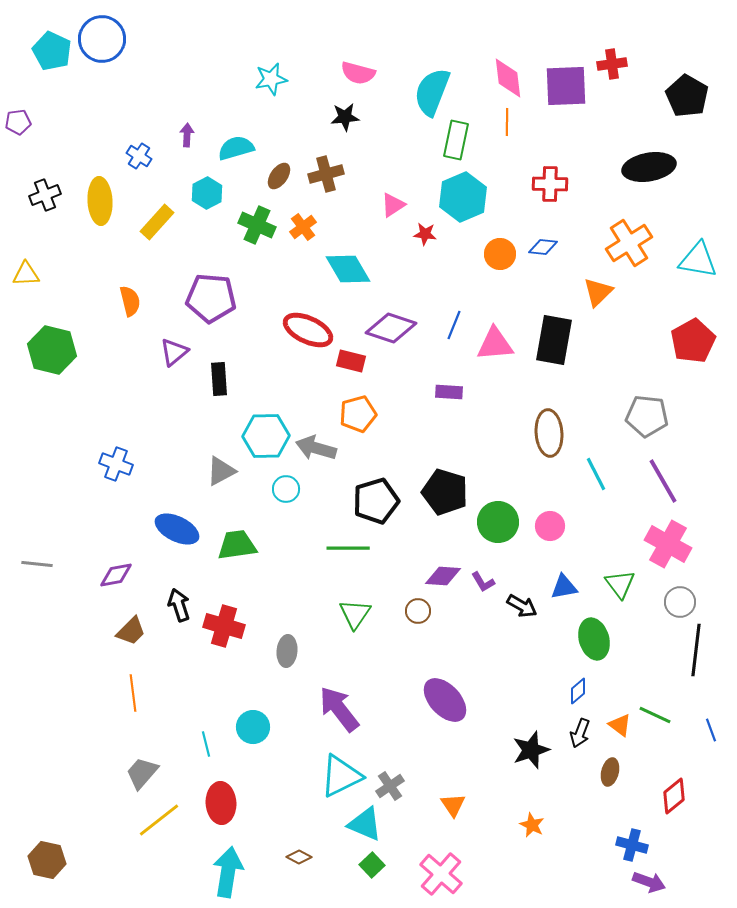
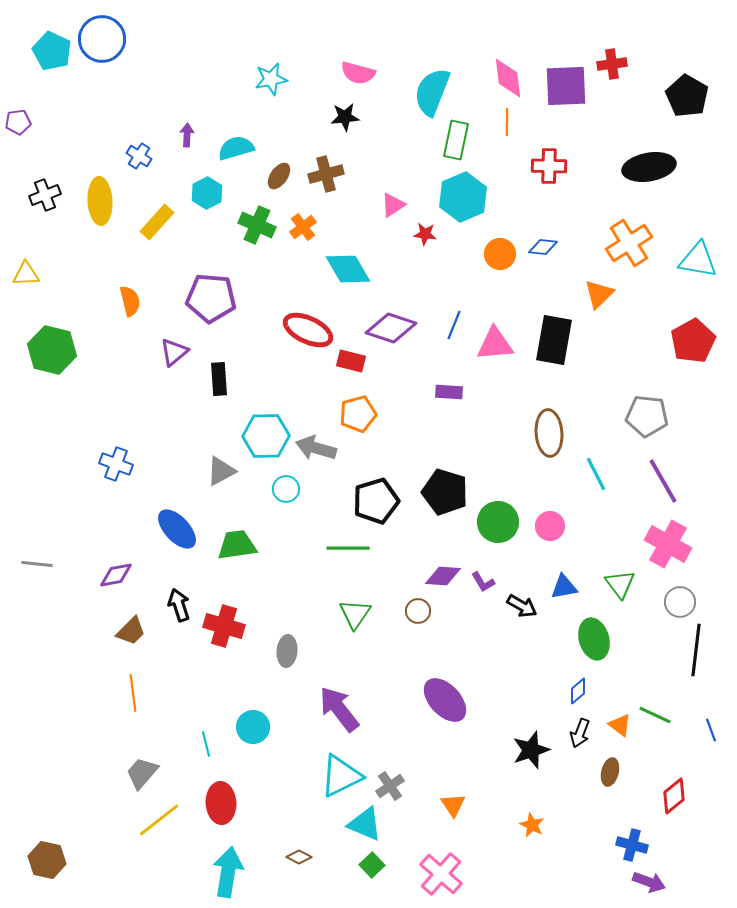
red cross at (550, 184): moved 1 px left, 18 px up
orange triangle at (598, 292): moved 1 px right, 2 px down
blue ellipse at (177, 529): rotated 21 degrees clockwise
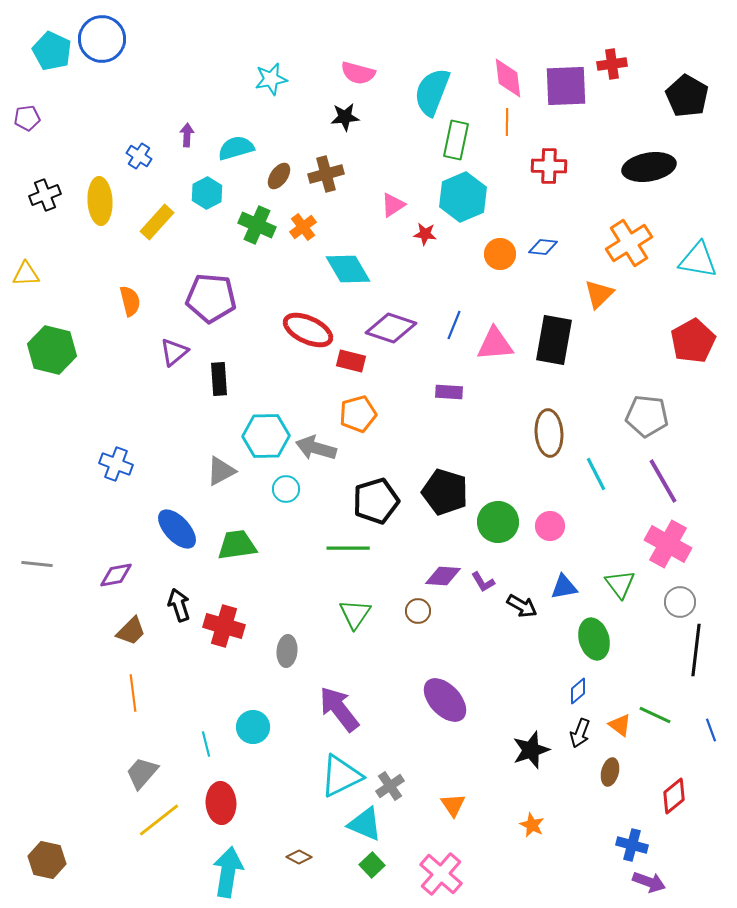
purple pentagon at (18, 122): moved 9 px right, 4 px up
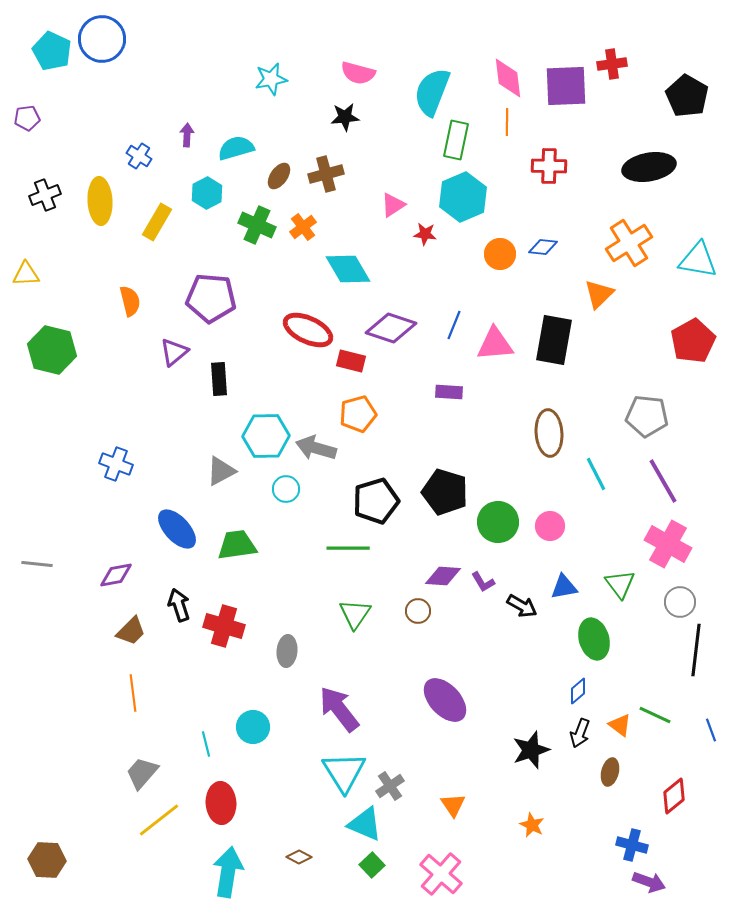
yellow rectangle at (157, 222): rotated 12 degrees counterclockwise
cyan triangle at (341, 776): moved 3 px right, 4 px up; rotated 36 degrees counterclockwise
brown hexagon at (47, 860): rotated 9 degrees counterclockwise
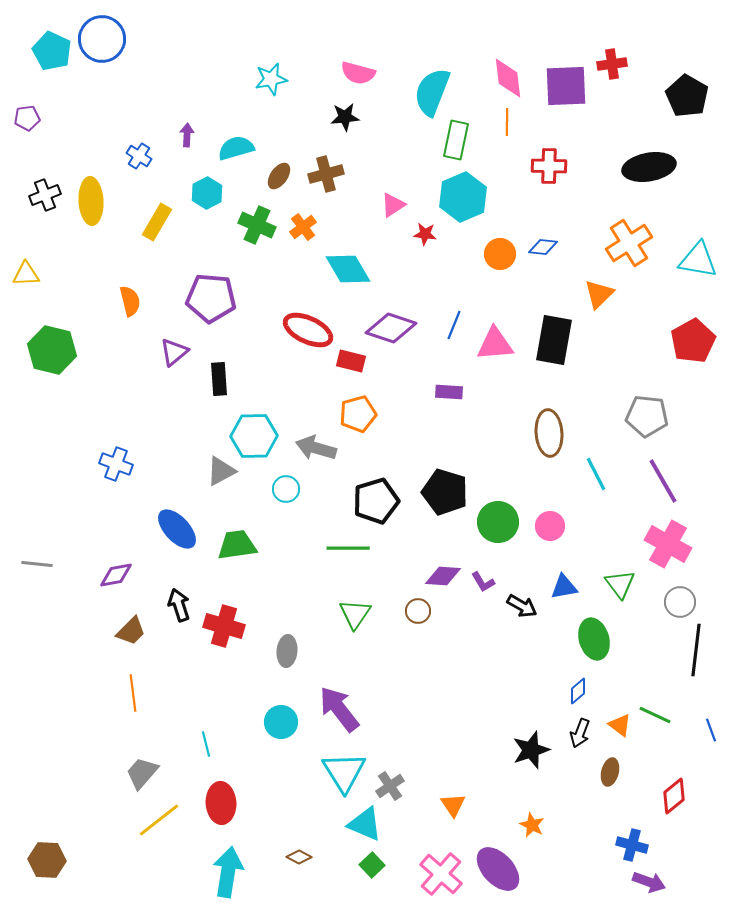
yellow ellipse at (100, 201): moved 9 px left
cyan hexagon at (266, 436): moved 12 px left
purple ellipse at (445, 700): moved 53 px right, 169 px down
cyan circle at (253, 727): moved 28 px right, 5 px up
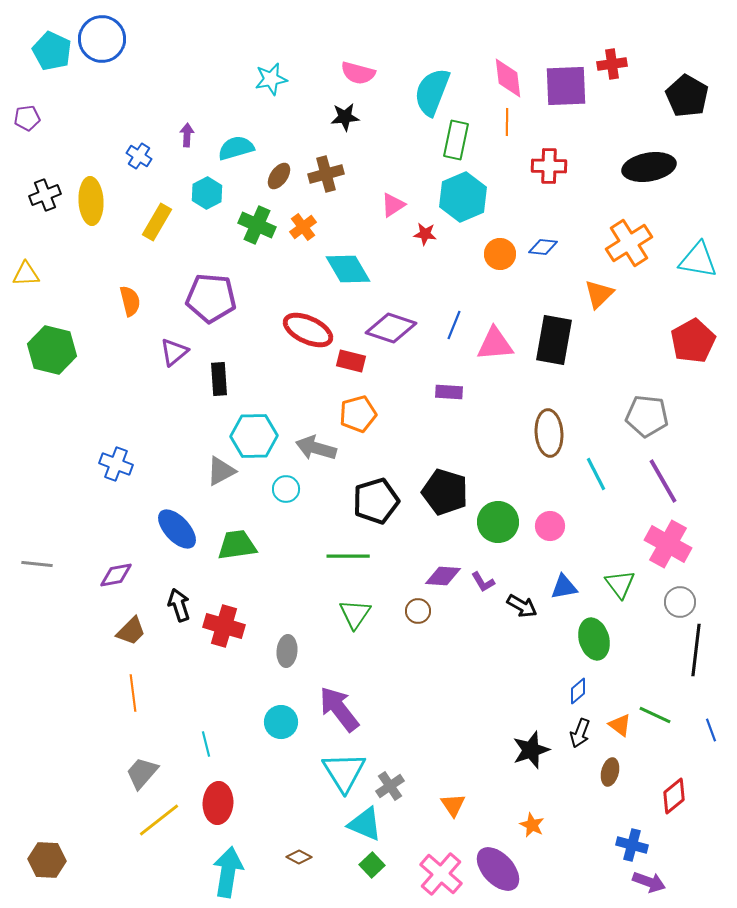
green line at (348, 548): moved 8 px down
red ellipse at (221, 803): moved 3 px left; rotated 6 degrees clockwise
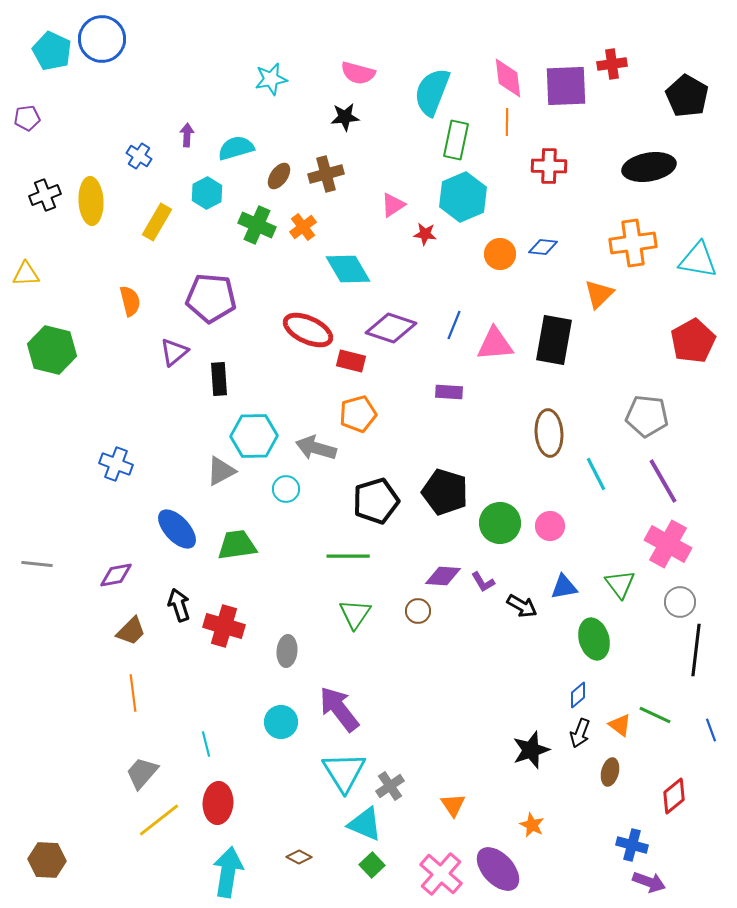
orange cross at (629, 243): moved 4 px right; rotated 24 degrees clockwise
green circle at (498, 522): moved 2 px right, 1 px down
blue diamond at (578, 691): moved 4 px down
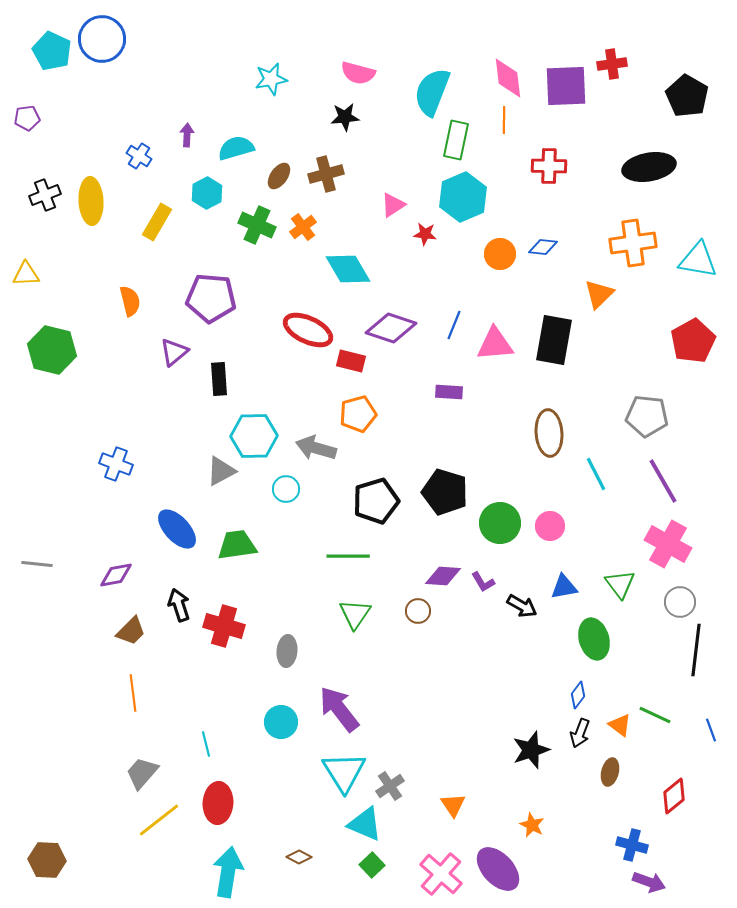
orange line at (507, 122): moved 3 px left, 2 px up
blue diamond at (578, 695): rotated 12 degrees counterclockwise
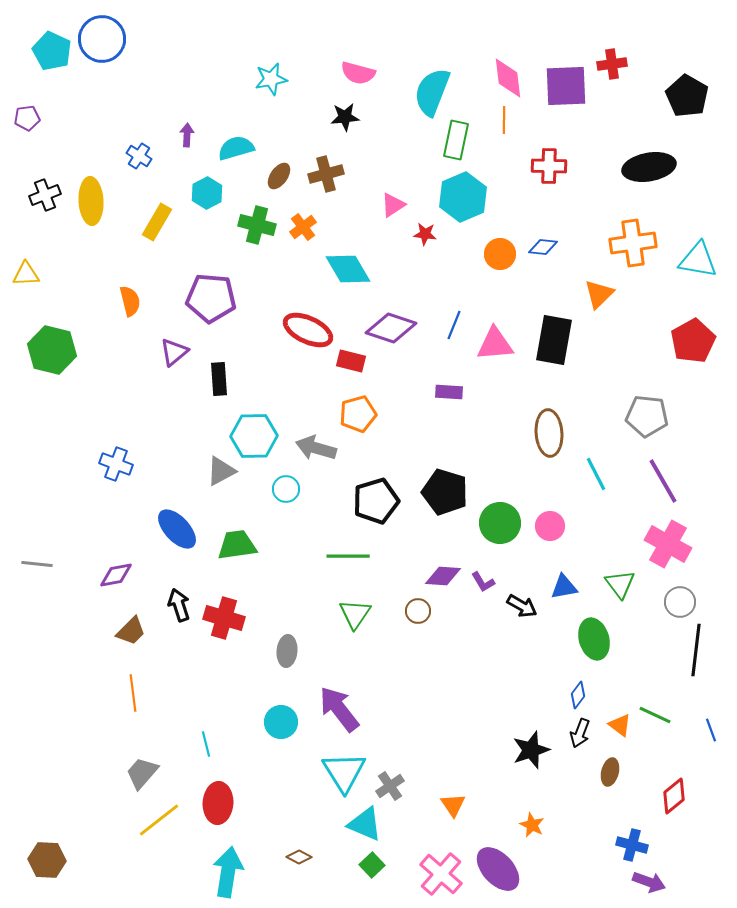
green cross at (257, 225): rotated 9 degrees counterclockwise
red cross at (224, 626): moved 8 px up
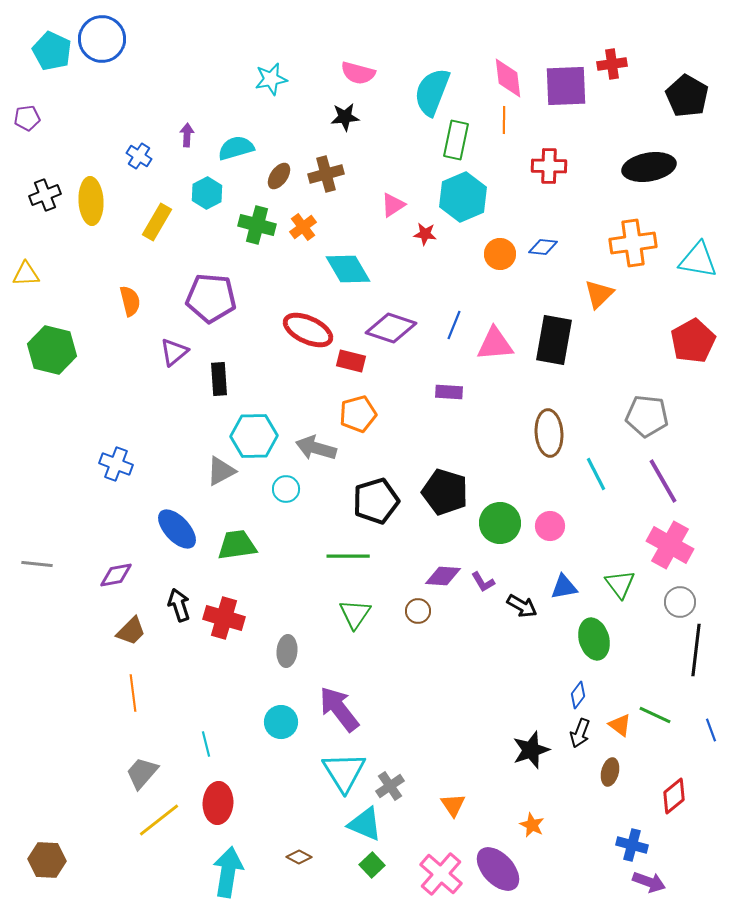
pink cross at (668, 544): moved 2 px right, 1 px down
